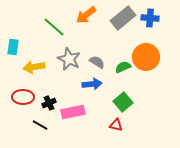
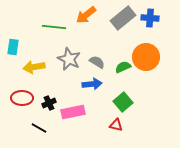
green line: rotated 35 degrees counterclockwise
red ellipse: moved 1 px left, 1 px down
black line: moved 1 px left, 3 px down
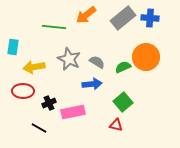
red ellipse: moved 1 px right, 7 px up
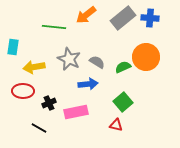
blue arrow: moved 4 px left
pink rectangle: moved 3 px right
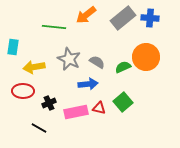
red triangle: moved 17 px left, 17 px up
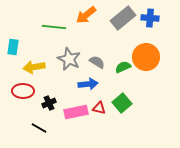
green square: moved 1 px left, 1 px down
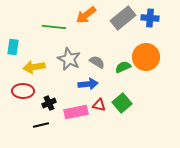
red triangle: moved 3 px up
black line: moved 2 px right, 3 px up; rotated 42 degrees counterclockwise
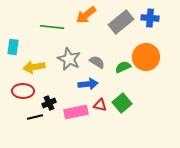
gray rectangle: moved 2 px left, 4 px down
green line: moved 2 px left
red triangle: moved 1 px right
black line: moved 6 px left, 8 px up
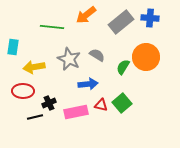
gray semicircle: moved 7 px up
green semicircle: rotated 35 degrees counterclockwise
red triangle: moved 1 px right
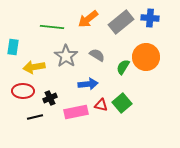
orange arrow: moved 2 px right, 4 px down
gray star: moved 3 px left, 3 px up; rotated 10 degrees clockwise
black cross: moved 1 px right, 5 px up
